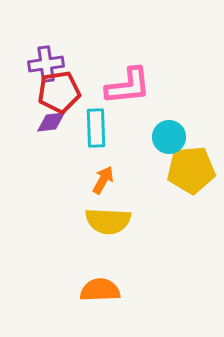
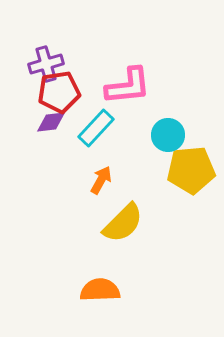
purple cross: rotated 8 degrees counterclockwise
cyan rectangle: rotated 45 degrees clockwise
cyan circle: moved 1 px left, 2 px up
orange arrow: moved 2 px left
yellow semicircle: moved 15 px right, 2 px down; rotated 48 degrees counterclockwise
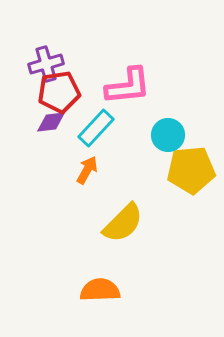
orange arrow: moved 14 px left, 10 px up
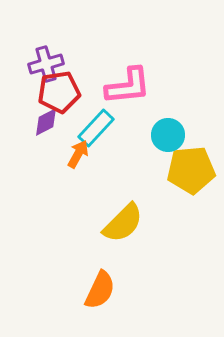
purple diamond: moved 5 px left; rotated 20 degrees counterclockwise
orange arrow: moved 9 px left, 16 px up
orange semicircle: rotated 117 degrees clockwise
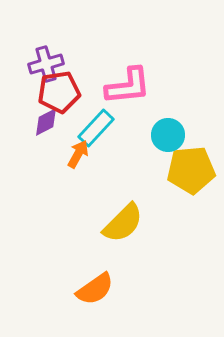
orange semicircle: moved 5 px left, 1 px up; rotated 30 degrees clockwise
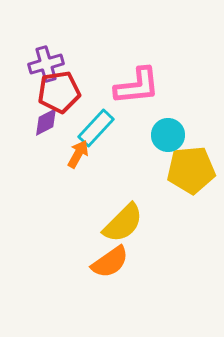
pink L-shape: moved 9 px right
orange semicircle: moved 15 px right, 27 px up
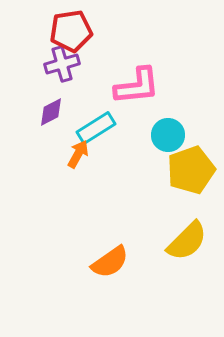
purple cross: moved 16 px right
red pentagon: moved 12 px right, 61 px up
purple diamond: moved 5 px right, 10 px up
cyan rectangle: rotated 15 degrees clockwise
yellow pentagon: rotated 15 degrees counterclockwise
yellow semicircle: moved 64 px right, 18 px down
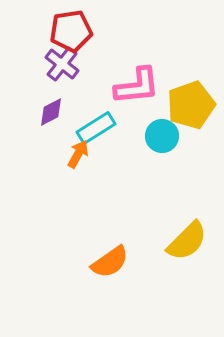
purple cross: rotated 36 degrees counterclockwise
cyan circle: moved 6 px left, 1 px down
yellow pentagon: moved 65 px up
